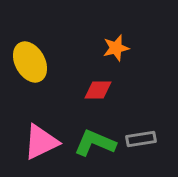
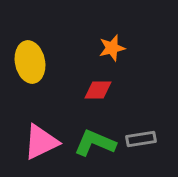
orange star: moved 4 px left
yellow ellipse: rotated 18 degrees clockwise
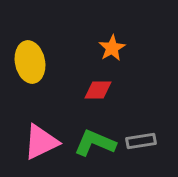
orange star: rotated 16 degrees counterclockwise
gray rectangle: moved 2 px down
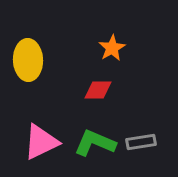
yellow ellipse: moved 2 px left, 2 px up; rotated 9 degrees clockwise
gray rectangle: moved 1 px down
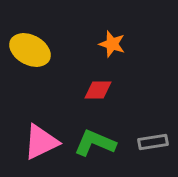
orange star: moved 4 px up; rotated 24 degrees counterclockwise
yellow ellipse: moved 2 px right, 10 px up; rotated 60 degrees counterclockwise
gray rectangle: moved 12 px right
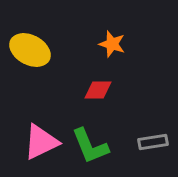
green L-shape: moved 5 px left, 3 px down; rotated 135 degrees counterclockwise
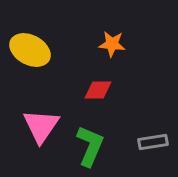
orange star: rotated 12 degrees counterclockwise
pink triangle: moved 16 px up; rotated 30 degrees counterclockwise
green L-shape: rotated 135 degrees counterclockwise
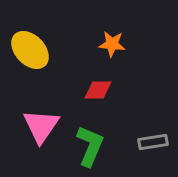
yellow ellipse: rotated 18 degrees clockwise
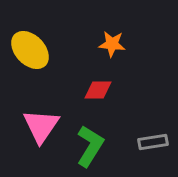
green L-shape: rotated 9 degrees clockwise
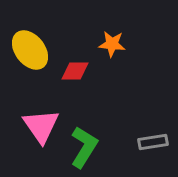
yellow ellipse: rotated 6 degrees clockwise
red diamond: moved 23 px left, 19 px up
pink triangle: rotated 9 degrees counterclockwise
green L-shape: moved 6 px left, 1 px down
